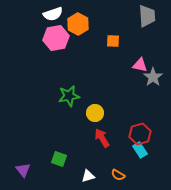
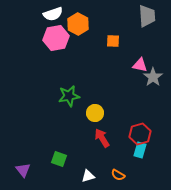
cyan rectangle: rotated 49 degrees clockwise
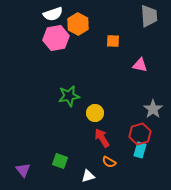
gray trapezoid: moved 2 px right
gray star: moved 32 px down
green square: moved 1 px right, 2 px down
orange semicircle: moved 9 px left, 13 px up
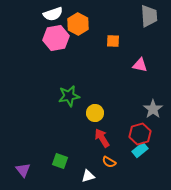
cyan rectangle: rotated 35 degrees clockwise
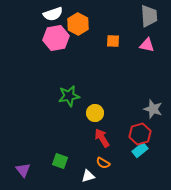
pink triangle: moved 7 px right, 20 px up
gray star: rotated 18 degrees counterclockwise
orange semicircle: moved 6 px left, 1 px down
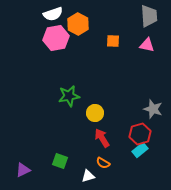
purple triangle: rotated 42 degrees clockwise
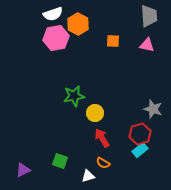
green star: moved 5 px right
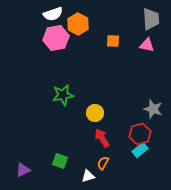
gray trapezoid: moved 2 px right, 3 px down
green star: moved 11 px left, 1 px up
orange semicircle: rotated 88 degrees clockwise
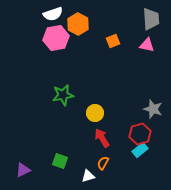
orange square: rotated 24 degrees counterclockwise
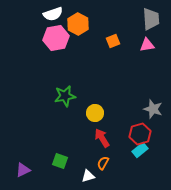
pink triangle: rotated 21 degrees counterclockwise
green star: moved 2 px right, 1 px down
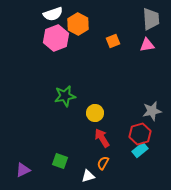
pink hexagon: rotated 10 degrees counterclockwise
gray star: moved 1 px left, 2 px down; rotated 30 degrees counterclockwise
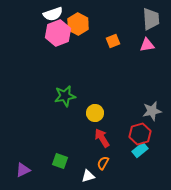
pink hexagon: moved 2 px right, 5 px up
